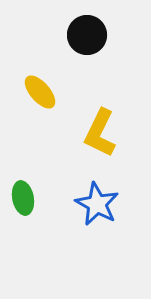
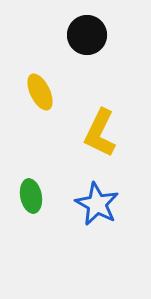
yellow ellipse: rotated 15 degrees clockwise
green ellipse: moved 8 px right, 2 px up
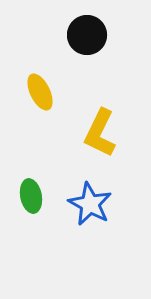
blue star: moved 7 px left
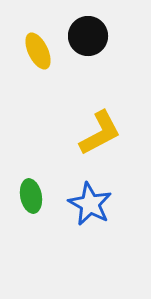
black circle: moved 1 px right, 1 px down
yellow ellipse: moved 2 px left, 41 px up
yellow L-shape: rotated 144 degrees counterclockwise
